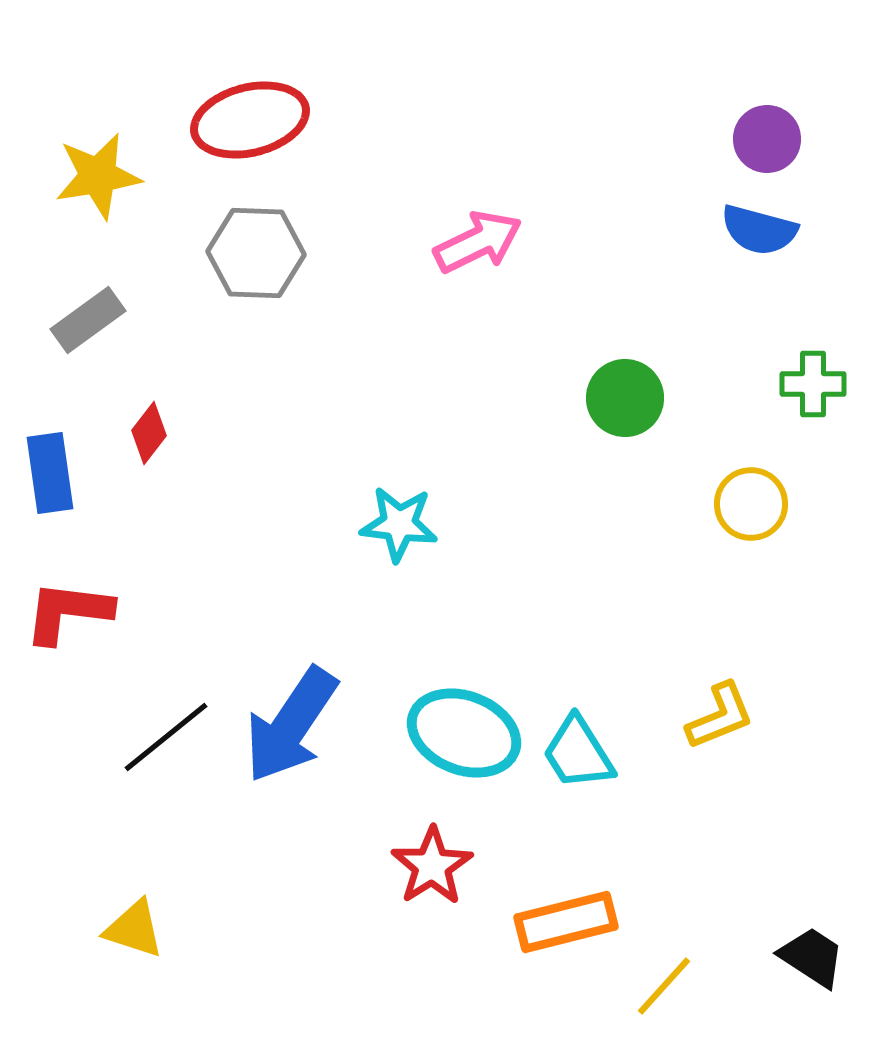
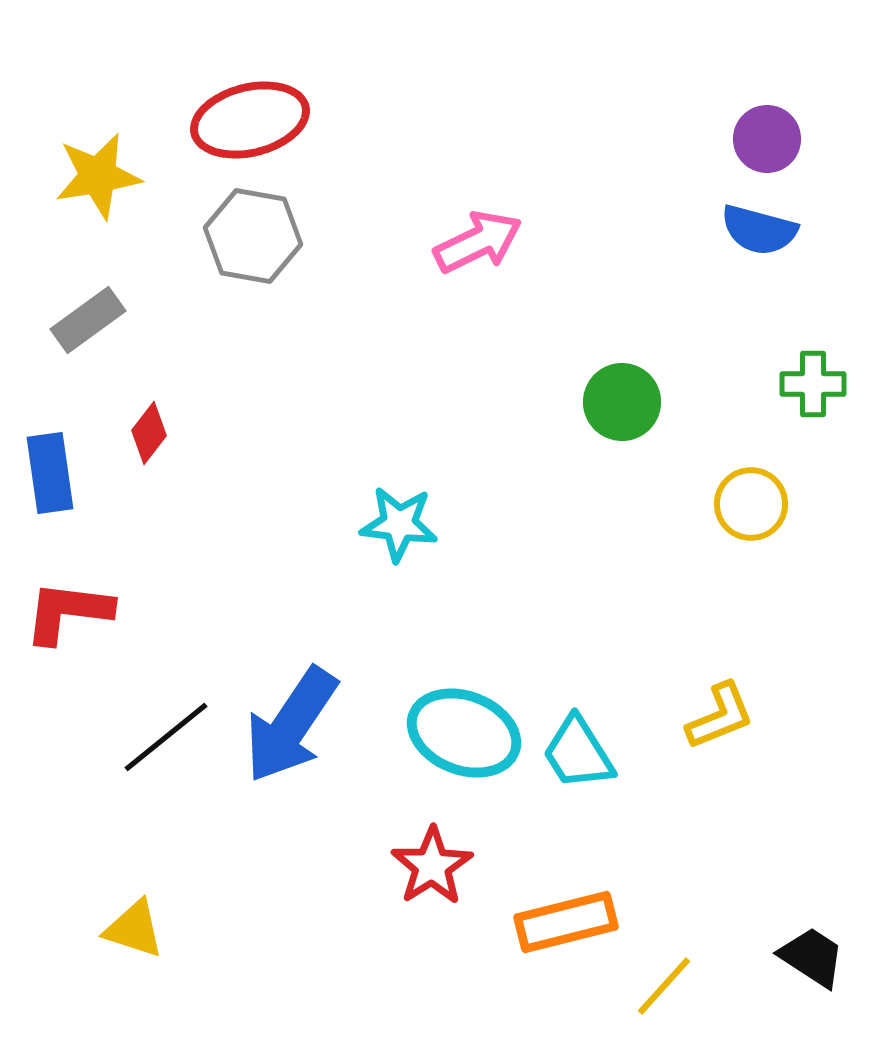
gray hexagon: moved 3 px left, 17 px up; rotated 8 degrees clockwise
green circle: moved 3 px left, 4 px down
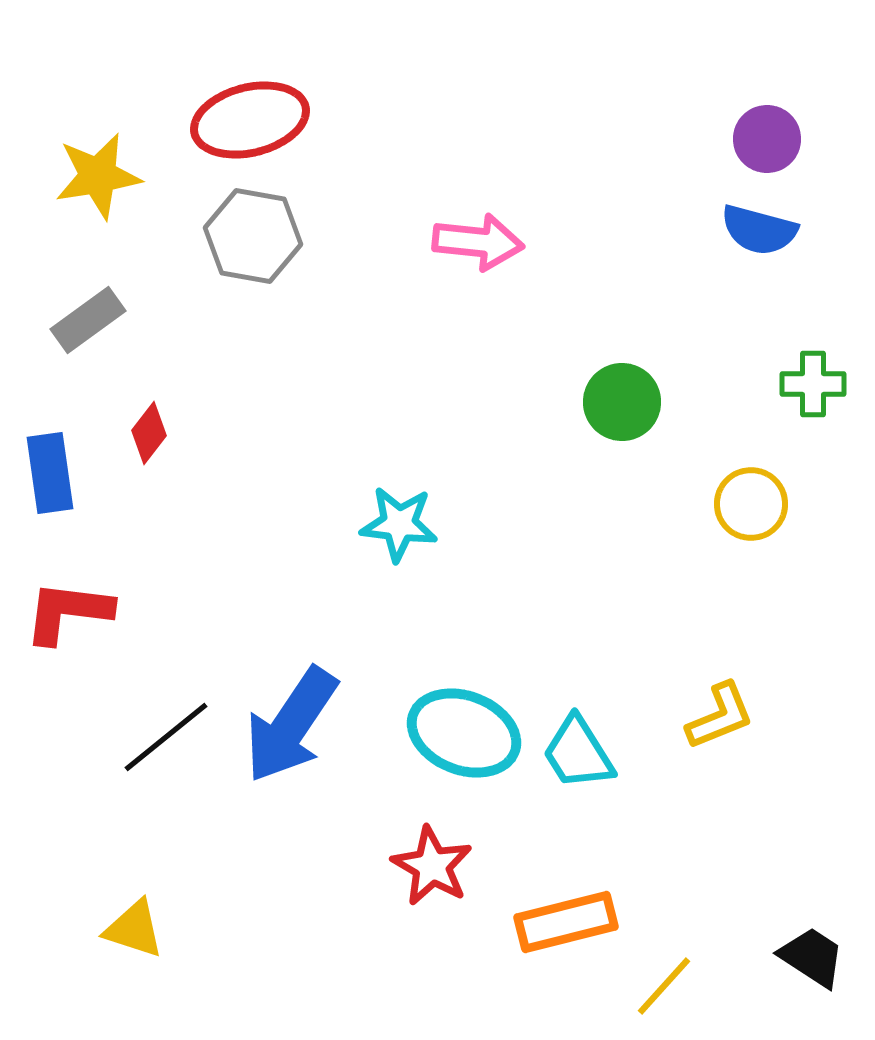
pink arrow: rotated 32 degrees clockwise
red star: rotated 10 degrees counterclockwise
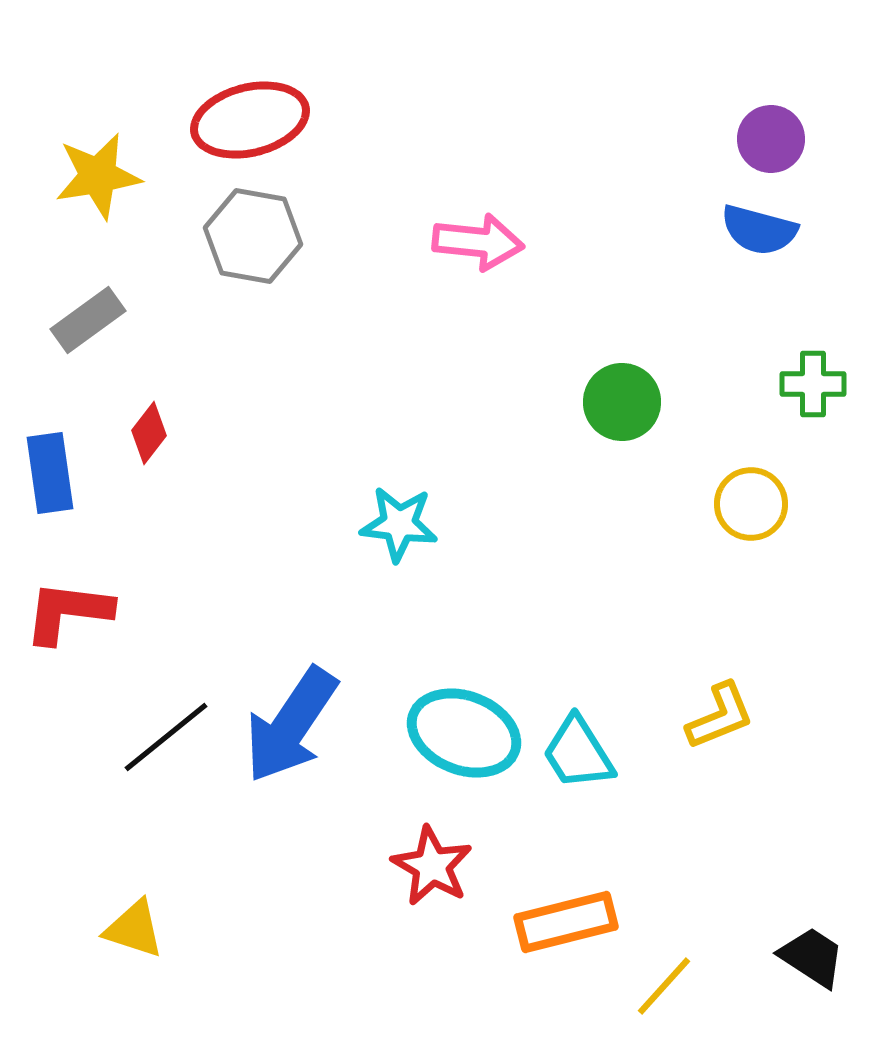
purple circle: moved 4 px right
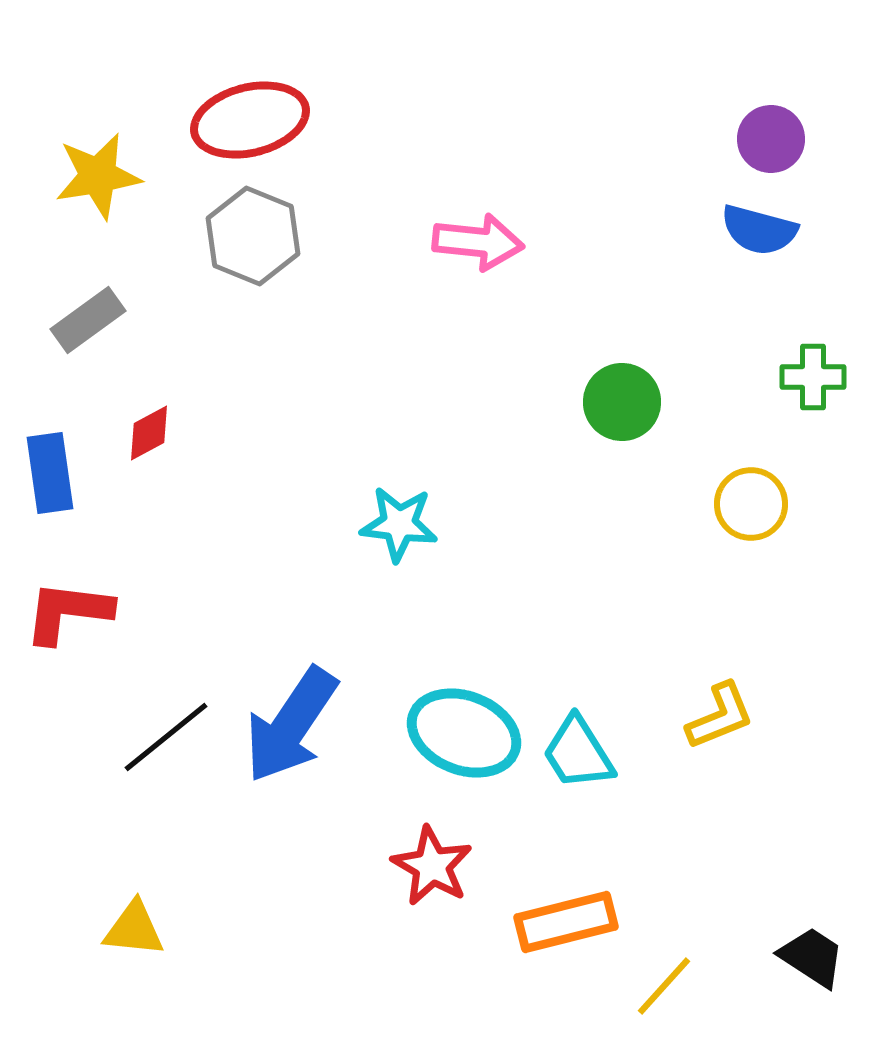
gray hexagon: rotated 12 degrees clockwise
green cross: moved 7 px up
red diamond: rotated 24 degrees clockwise
yellow triangle: rotated 12 degrees counterclockwise
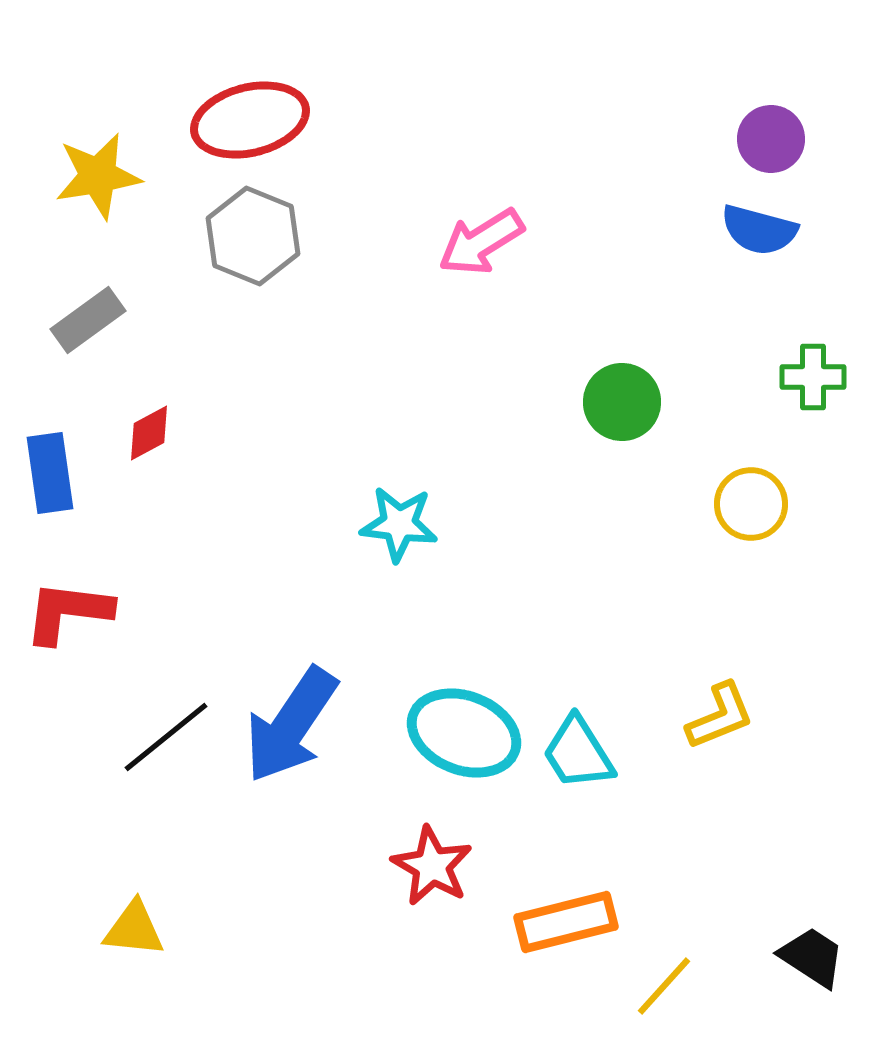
pink arrow: moved 3 px right; rotated 142 degrees clockwise
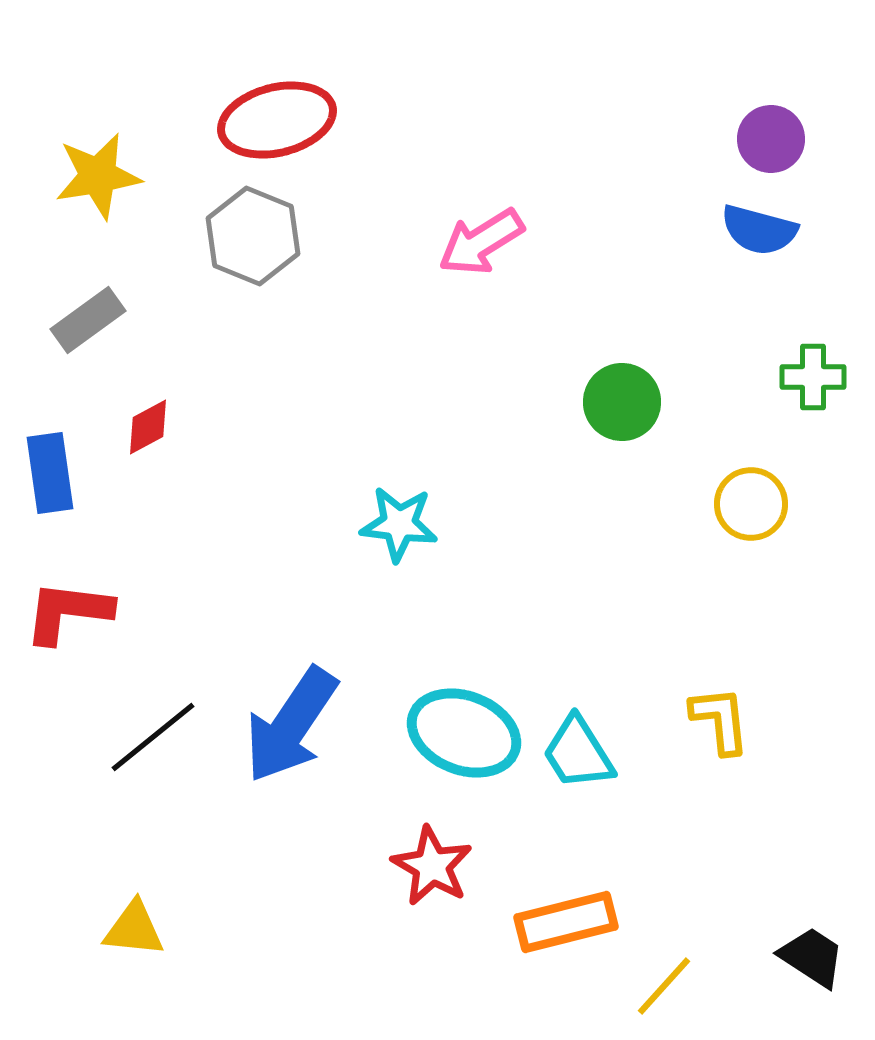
red ellipse: moved 27 px right
red diamond: moved 1 px left, 6 px up
yellow L-shape: moved 4 px down; rotated 74 degrees counterclockwise
black line: moved 13 px left
